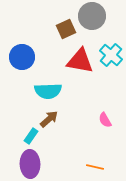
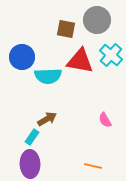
gray circle: moved 5 px right, 4 px down
brown square: rotated 36 degrees clockwise
cyan semicircle: moved 15 px up
brown arrow: moved 2 px left; rotated 12 degrees clockwise
cyan rectangle: moved 1 px right, 1 px down
orange line: moved 2 px left, 1 px up
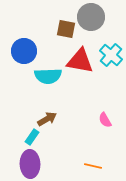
gray circle: moved 6 px left, 3 px up
blue circle: moved 2 px right, 6 px up
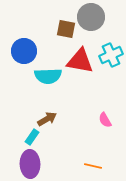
cyan cross: rotated 25 degrees clockwise
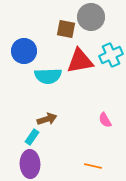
red triangle: rotated 20 degrees counterclockwise
brown arrow: rotated 12 degrees clockwise
